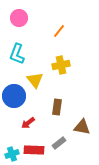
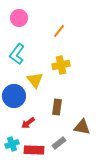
cyan L-shape: rotated 15 degrees clockwise
cyan cross: moved 10 px up
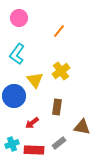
yellow cross: moved 6 px down; rotated 24 degrees counterclockwise
red arrow: moved 4 px right
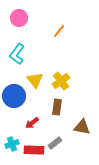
yellow cross: moved 10 px down
gray rectangle: moved 4 px left
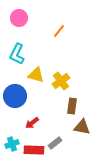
cyan L-shape: rotated 10 degrees counterclockwise
yellow triangle: moved 1 px right, 5 px up; rotated 36 degrees counterclockwise
blue circle: moved 1 px right
brown rectangle: moved 15 px right, 1 px up
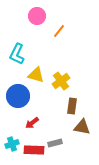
pink circle: moved 18 px right, 2 px up
blue circle: moved 3 px right
gray rectangle: rotated 24 degrees clockwise
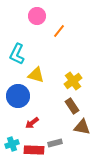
yellow cross: moved 12 px right
brown rectangle: rotated 42 degrees counterclockwise
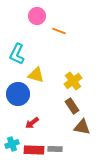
orange line: rotated 72 degrees clockwise
blue circle: moved 2 px up
gray rectangle: moved 6 px down; rotated 16 degrees clockwise
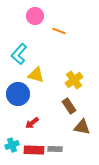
pink circle: moved 2 px left
cyan L-shape: moved 2 px right; rotated 15 degrees clockwise
yellow cross: moved 1 px right, 1 px up
brown rectangle: moved 3 px left
cyan cross: moved 1 px down
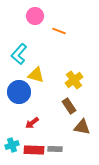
blue circle: moved 1 px right, 2 px up
